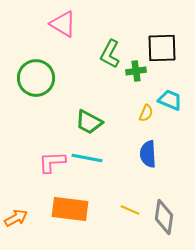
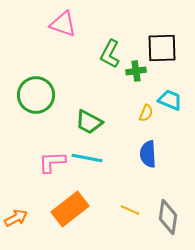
pink triangle: rotated 12 degrees counterclockwise
green circle: moved 17 px down
orange rectangle: rotated 45 degrees counterclockwise
gray diamond: moved 4 px right
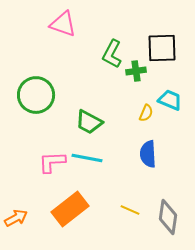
green L-shape: moved 2 px right
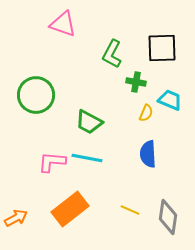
green cross: moved 11 px down; rotated 18 degrees clockwise
pink L-shape: rotated 8 degrees clockwise
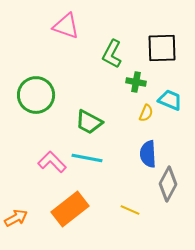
pink triangle: moved 3 px right, 2 px down
pink L-shape: rotated 40 degrees clockwise
gray diamond: moved 33 px up; rotated 20 degrees clockwise
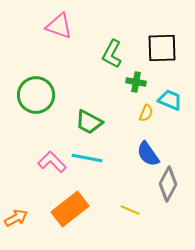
pink triangle: moved 7 px left
blue semicircle: rotated 32 degrees counterclockwise
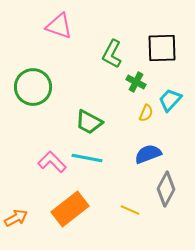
green cross: rotated 18 degrees clockwise
green circle: moved 3 px left, 8 px up
cyan trapezoid: rotated 70 degrees counterclockwise
blue semicircle: rotated 104 degrees clockwise
gray diamond: moved 2 px left, 5 px down
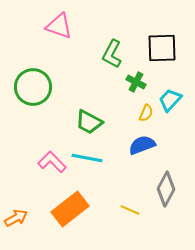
blue semicircle: moved 6 px left, 9 px up
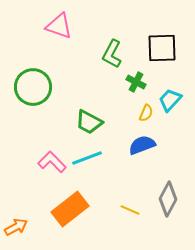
cyan line: rotated 32 degrees counterclockwise
gray diamond: moved 2 px right, 10 px down
orange arrow: moved 9 px down
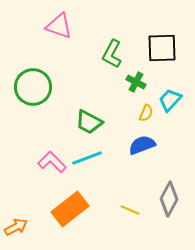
gray diamond: moved 1 px right
